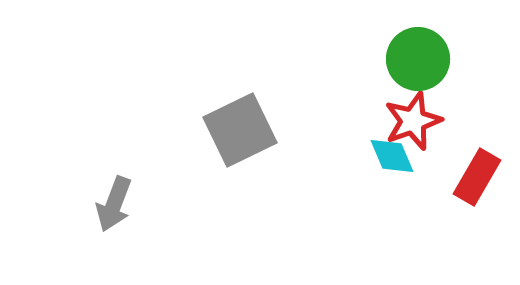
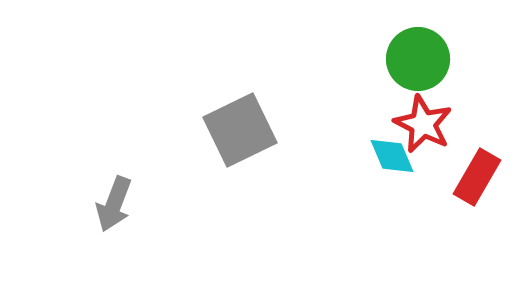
red star: moved 10 px right, 3 px down; rotated 26 degrees counterclockwise
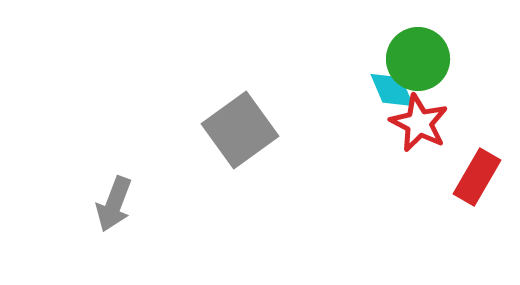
red star: moved 4 px left, 1 px up
gray square: rotated 10 degrees counterclockwise
cyan diamond: moved 66 px up
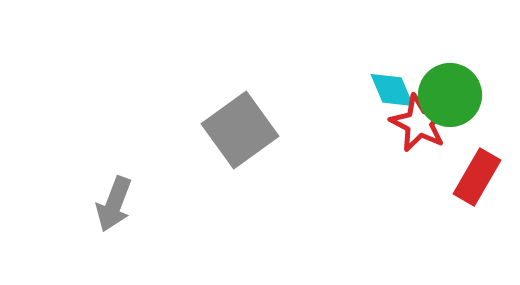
green circle: moved 32 px right, 36 px down
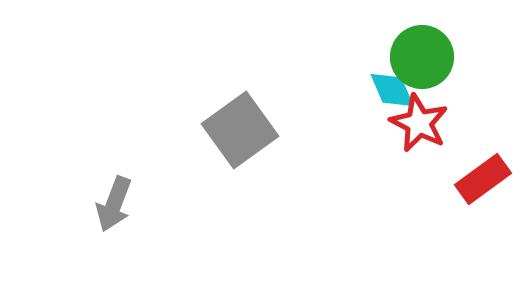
green circle: moved 28 px left, 38 px up
red rectangle: moved 6 px right, 2 px down; rotated 24 degrees clockwise
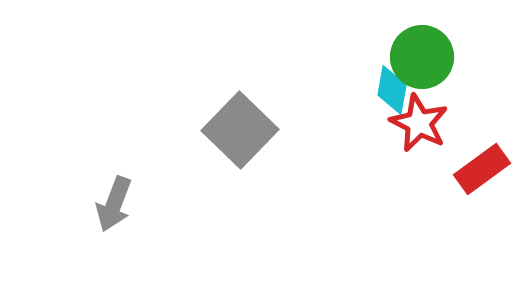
cyan diamond: rotated 33 degrees clockwise
gray square: rotated 10 degrees counterclockwise
red rectangle: moved 1 px left, 10 px up
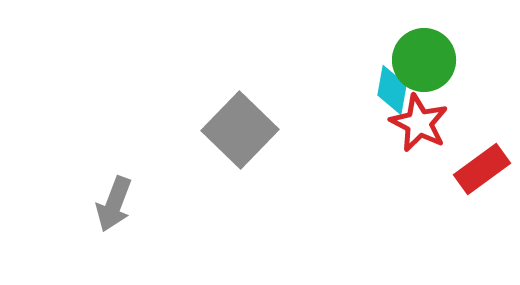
green circle: moved 2 px right, 3 px down
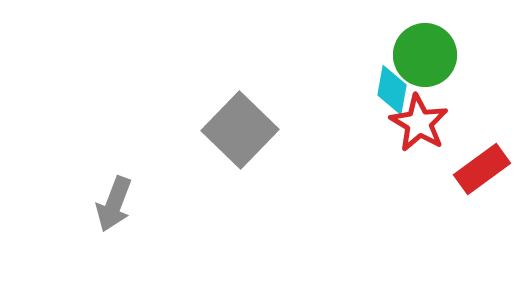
green circle: moved 1 px right, 5 px up
red star: rotated 4 degrees clockwise
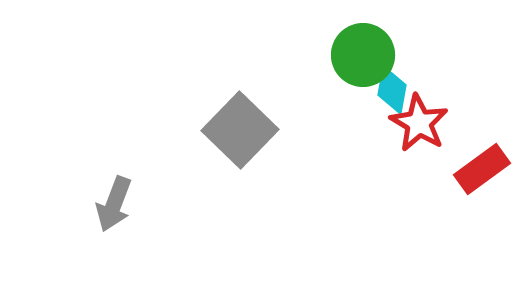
green circle: moved 62 px left
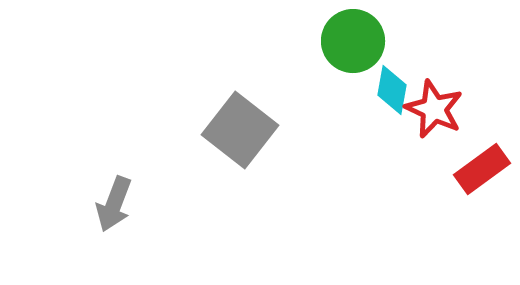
green circle: moved 10 px left, 14 px up
red star: moved 15 px right, 14 px up; rotated 6 degrees counterclockwise
gray square: rotated 6 degrees counterclockwise
